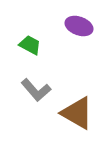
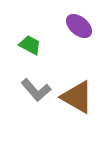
purple ellipse: rotated 20 degrees clockwise
brown triangle: moved 16 px up
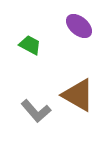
gray L-shape: moved 21 px down
brown triangle: moved 1 px right, 2 px up
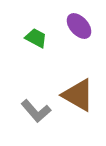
purple ellipse: rotated 8 degrees clockwise
green trapezoid: moved 6 px right, 7 px up
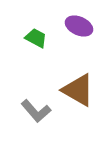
purple ellipse: rotated 24 degrees counterclockwise
brown triangle: moved 5 px up
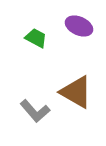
brown triangle: moved 2 px left, 2 px down
gray L-shape: moved 1 px left
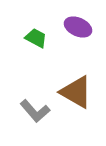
purple ellipse: moved 1 px left, 1 px down
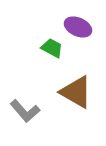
green trapezoid: moved 16 px right, 10 px down
gray L-shape: moved 10 px left
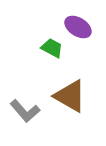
purple ellipse: rotated 8 degrees clockwise
brown triangle: moved 6 px left, 4 px down
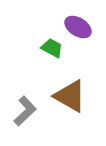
gray L-shape: rotated 92 degrees counterclockwise
